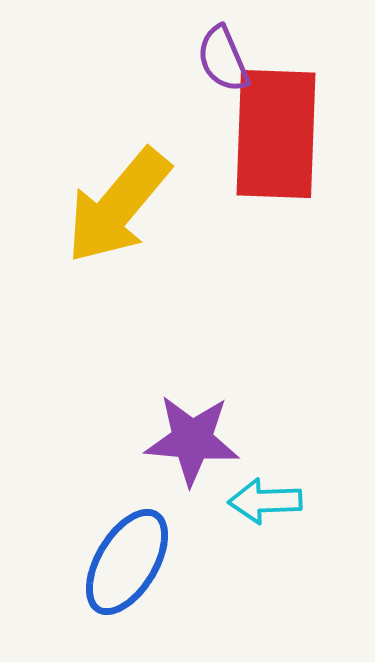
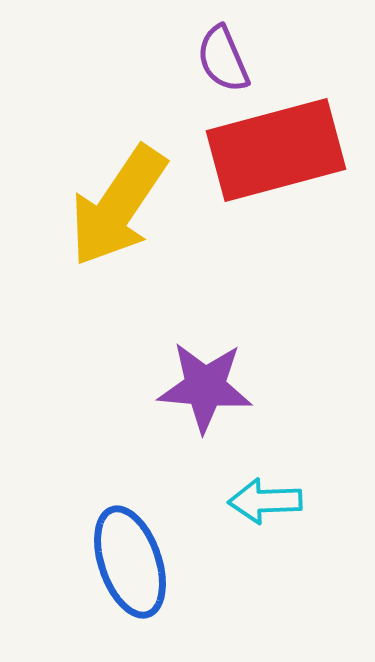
red rectangle: moved 16 px down; rotated 73 degrees clockwise
yellow arrow: rotated 6 degrees counterclockwise
purple star: moved 13 px right, 53 px up
blue ellipse: moved 3 px right; rotated 50 degrees counterclockwise
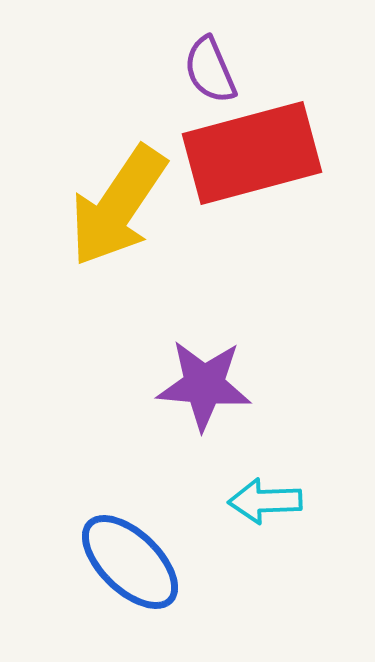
purple semicircle: moved 13 px left, 11 px down
red rectangle: moved 24 px left, 3 px down
purple star: moved 1 px left, 2 px up
blue ellipse: rotated 27 degrees counterclockwise
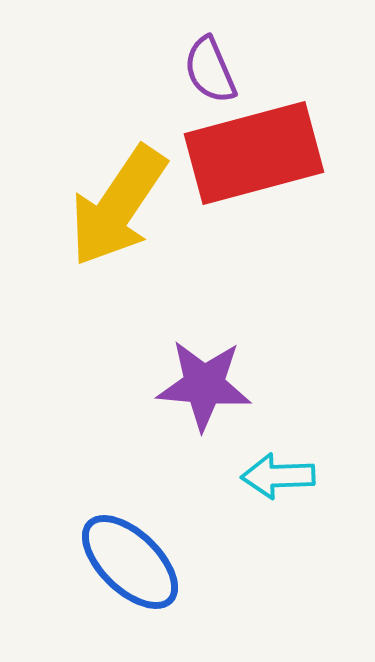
red rectangle: moved 2 px right
cyan arrow: moved 13 px right, 25 px up
